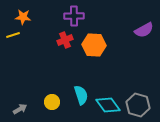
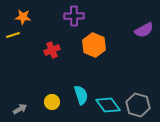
red cross: moved 13 px left, 10 px down
orange hexagon: rotated 20 degrees clockwise
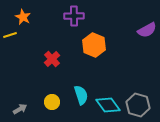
orange star: rotated 21 degrees clockwise
purple semicircle: moved 3 px right
yellow line: moved 3 px left
red cross: moved 9 px down; rotated 21 degrees counterclockwise
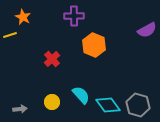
cyan semicircle: rotated 24 degrees counterclockwise
gray arrow: rotated 24 degrees clockwise
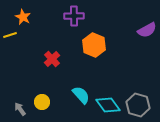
yellow circle: moved 10 px left
gray arrow: rotated 120 degrees counterclockwise
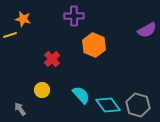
orange star: moved 2 px down; rotated 14 degrees counterclockwise
yellow circle: moved 12 px up
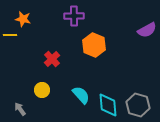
yellow line: rotated 16 degrees clockwise
cyan diamond: rotated 30 degrees clockwise
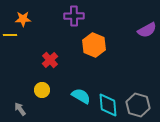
orange star: rotated 14 degrees counterclockwise
red cross: moved 2 px left, 1 px down
cyan semicircle: moved 1 px down; rotated 18 degrees counterclockwise
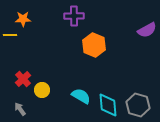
red cross: moved 27 px left, 19 px down
